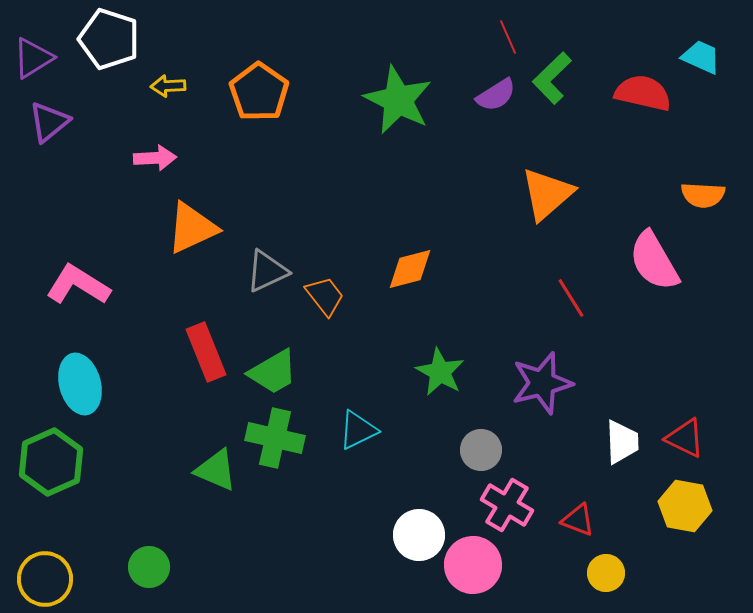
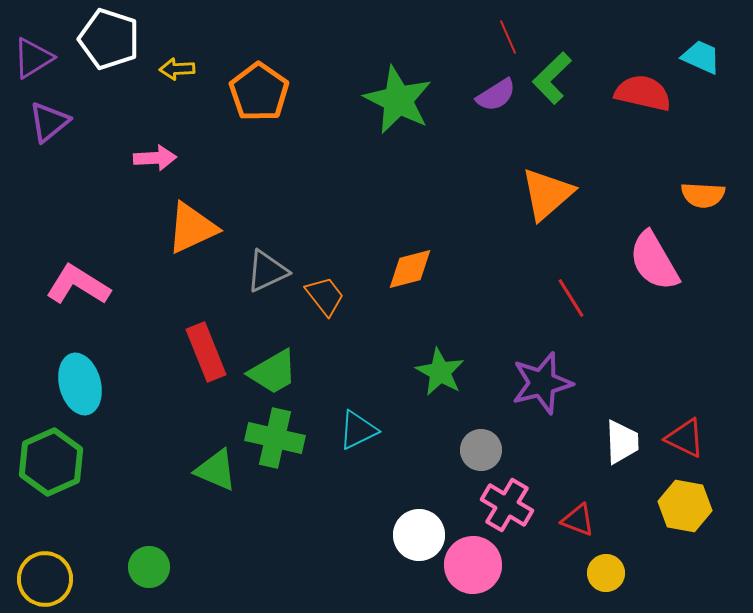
yellow arrow at (168, 86): moved 9 px right, 17 px up
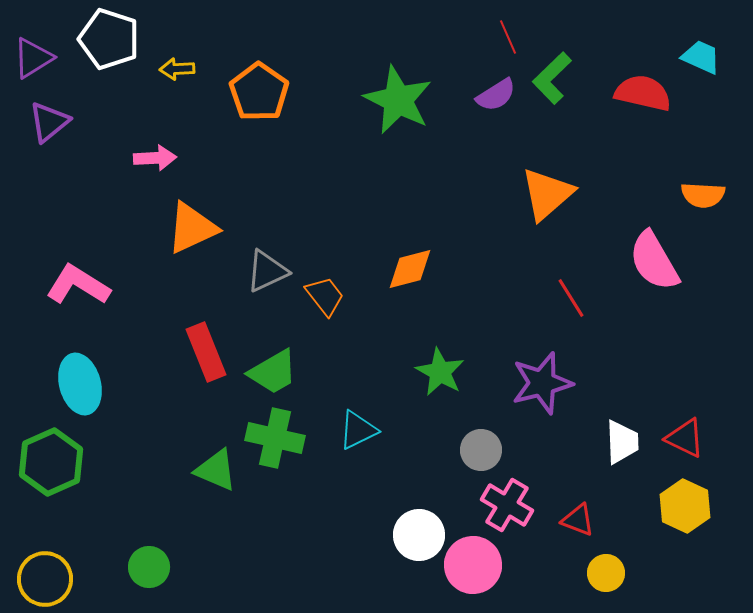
yellow hexagon at (685, 506): rotated 15 degrees clockwise
